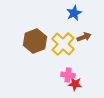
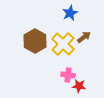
blue star: moved 4 px left
brown arrow: rotated 16 degrees counterclockwise
brown hexagon: rotated 10 degrees counterclockwise
red star: moved 4 px right, 2 px down
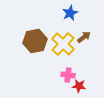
brown hexagon: rotated 20 degrees clockwise
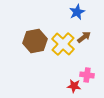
blue star: moved 7 px right, 1 px up
pink cross: moved 19 px right
red star: moved 5 px left
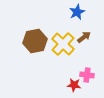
red star: moved 1 px up
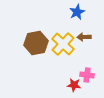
brown arrow: rotated 144 degrees counterclockwise
brown hexagon: moved 1 px right, 2 px down
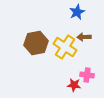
yellow cross: moved 2 px right, 3 px down; rotated 10 degrees counterclockwise
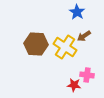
blue star: rotated 14 degrees counterclockwise
brown arrow: moved 1 px up; rotated 32 degrees counterclockwise
brown hexagon: moved 1 px down; rotated 15 degrees clockwise
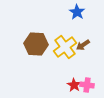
brown arrow: moved 1 px left, 9 px down
yellow cross: rotated 20 degrees clockwise
pink cross: moved 10 px down
red star: rotated 24 degrees clockwise
